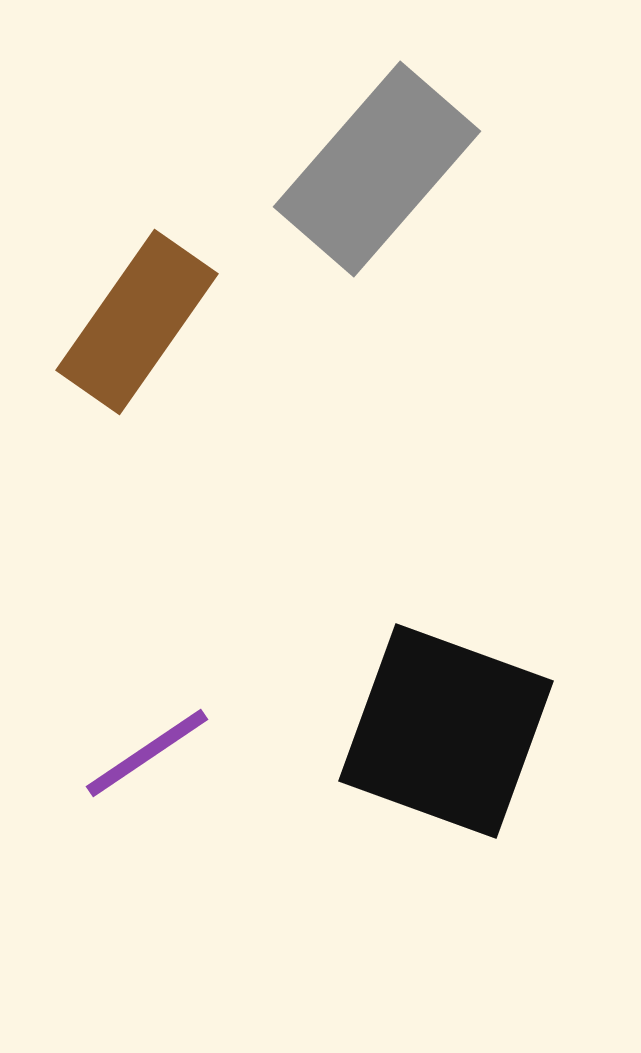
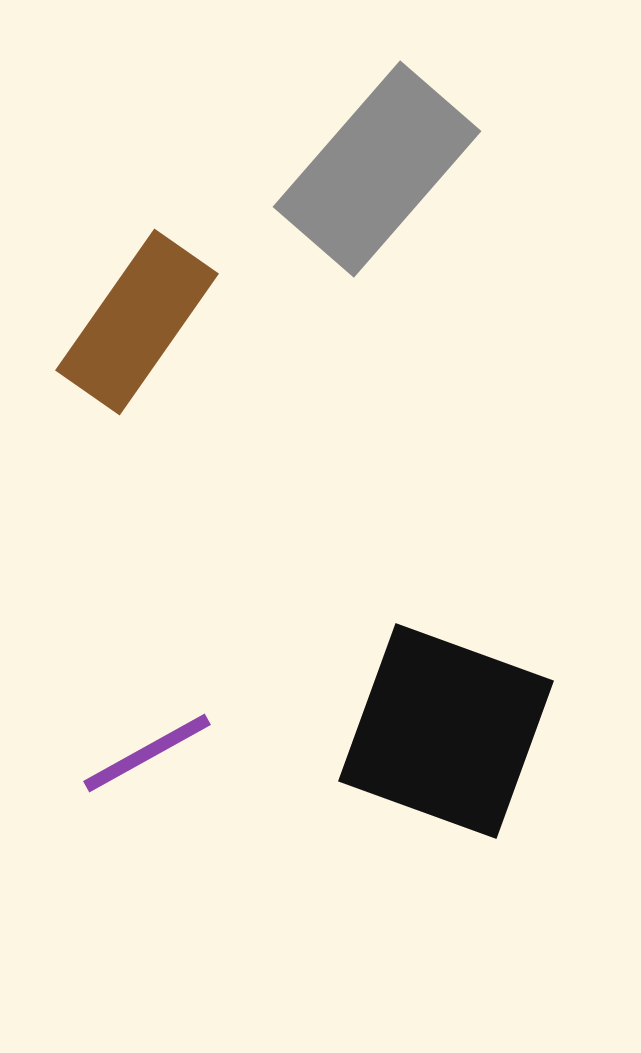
purple line: rotated 5 degrees clockwise
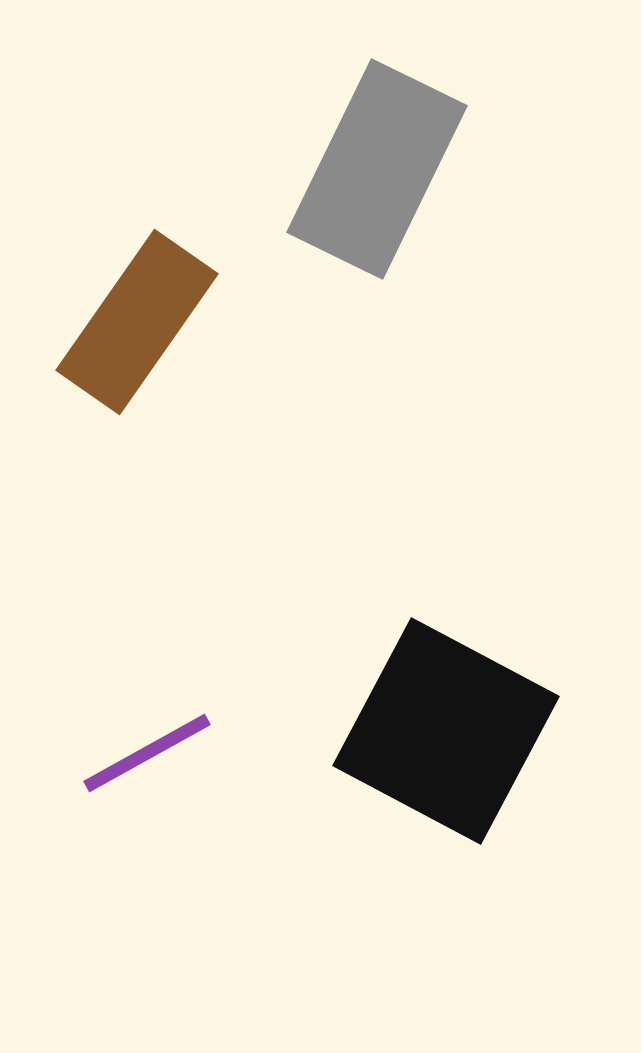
gray rectangle: rotated 15 degrees counterclockwise
black square: rotated 8 degrees clockwise
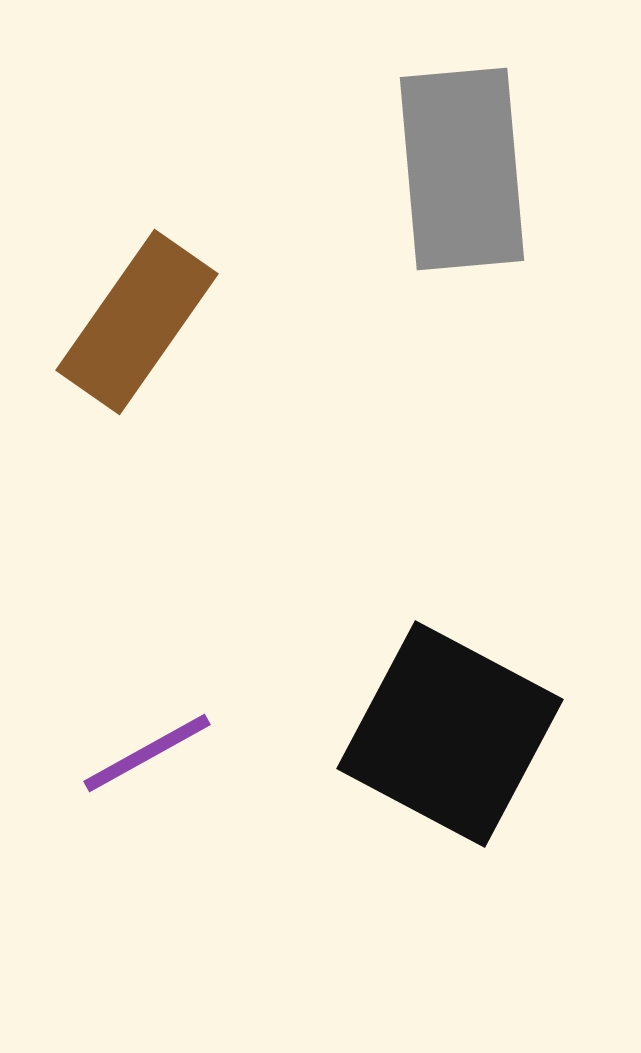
gray rectangle: moved 85 px right; rotated 31 degrees counterclockwise
black square: moved 4 px right, 3 px down
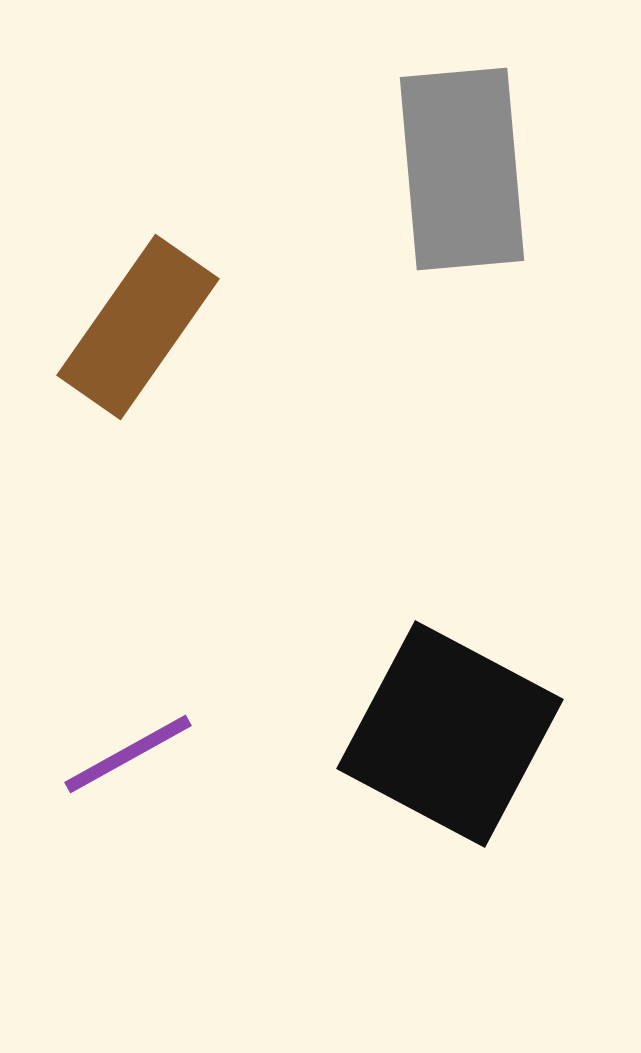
brown rectangle: moved 1 px right, 5 px down
purple line: moved 19 px left, 1 px down
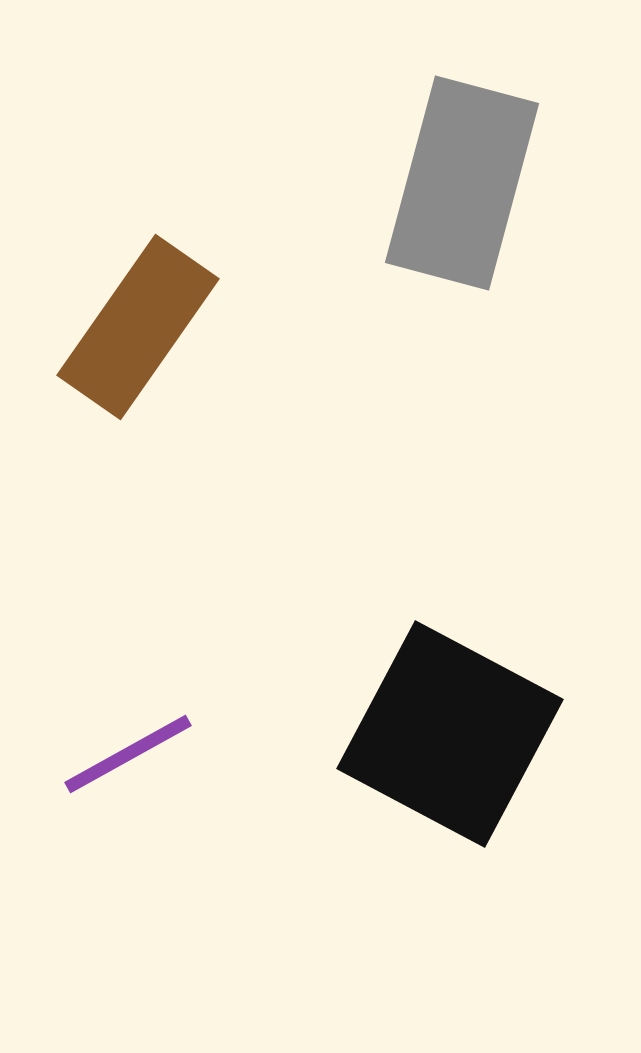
gray rectangle: moved 14 px down; rotated 20 degrees clockwise
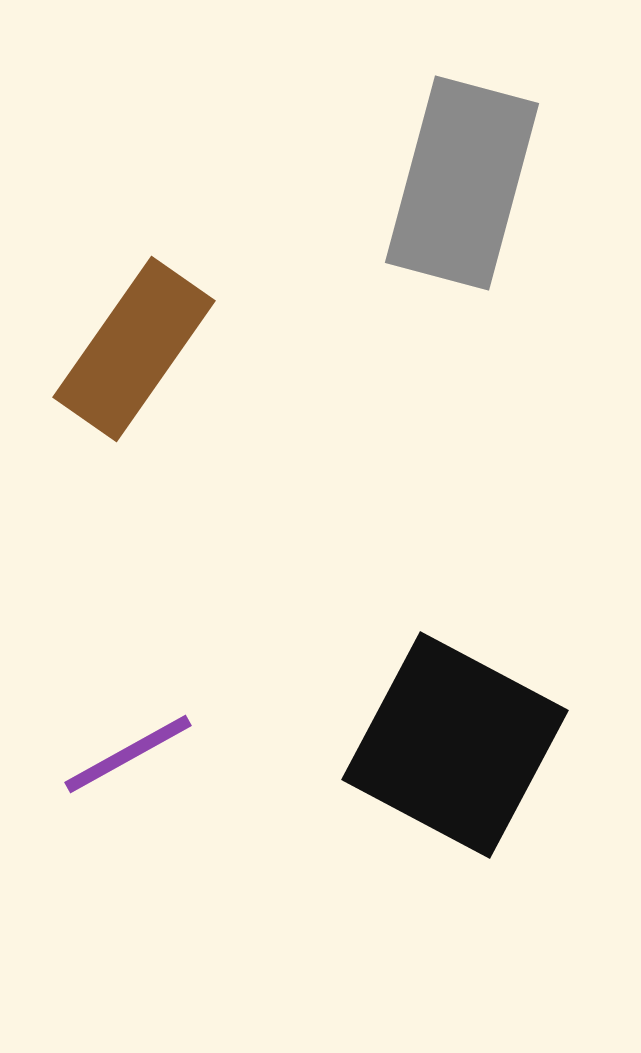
brown rectangle: moved 4 px left, 22 px down
black square: moved 5 px right, 11 px down
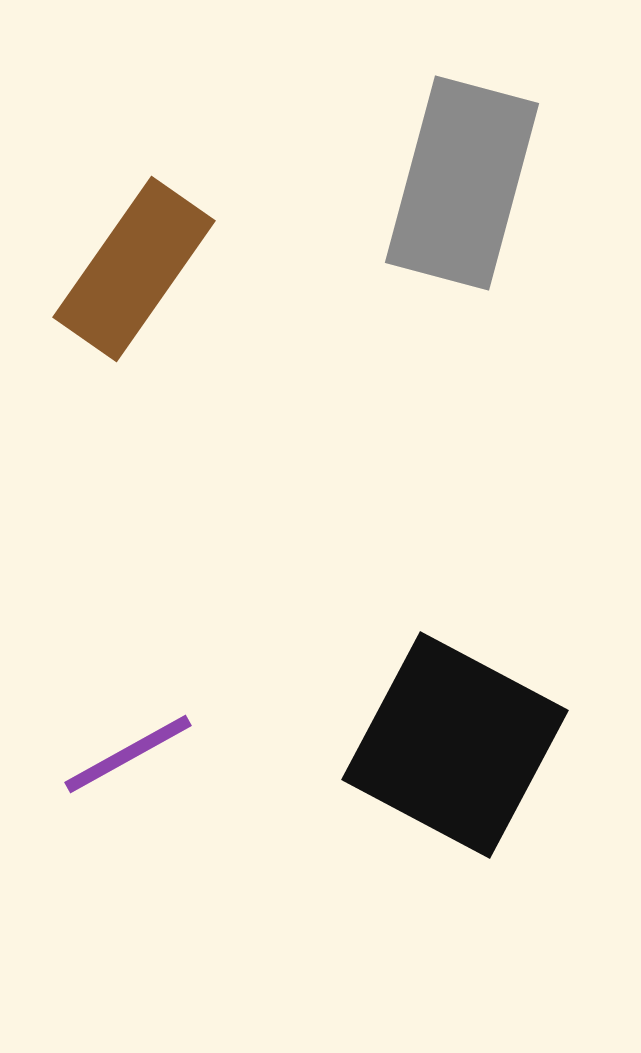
brown rectangle: moved 80 px up
